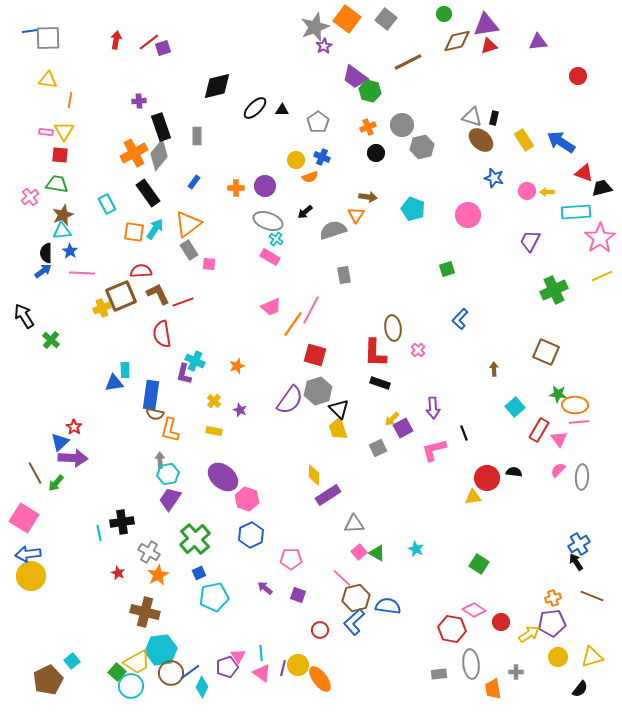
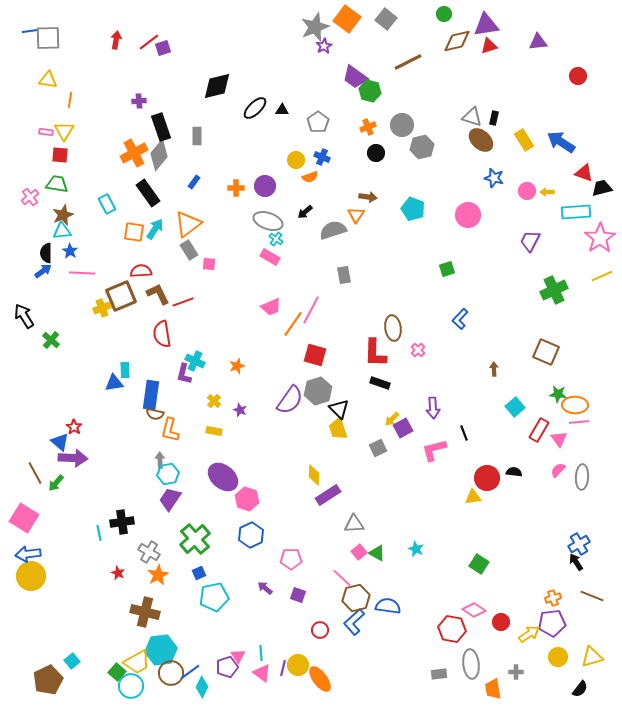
blue triangle at (60, 442): rotated 36 degrees counterclockwise
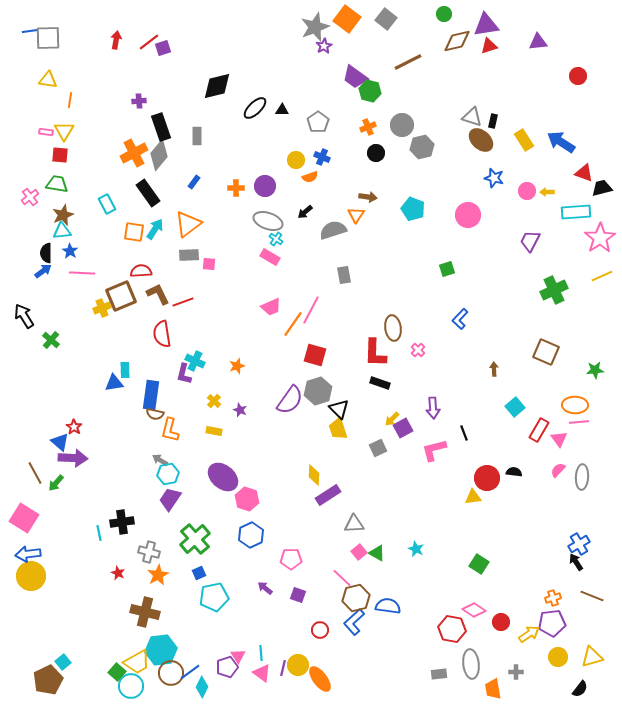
black rectangle at (494, 118): moved 1 px left, 3 px down
gray rectangle at (189, 250): moved 5 px down; rotated 60 degrees counterclockwise
green star at (558, 394): moved 37 px right, 24 px up; rotated 12 degrees counterclockwise
gray arrow at (160, 460): rotated 56 degrees counterclockwise
gray cross at (149, 552): rotated 15 degrees counterclockwise
cyan square at (72, 661): moved 9 px left, 1 px down
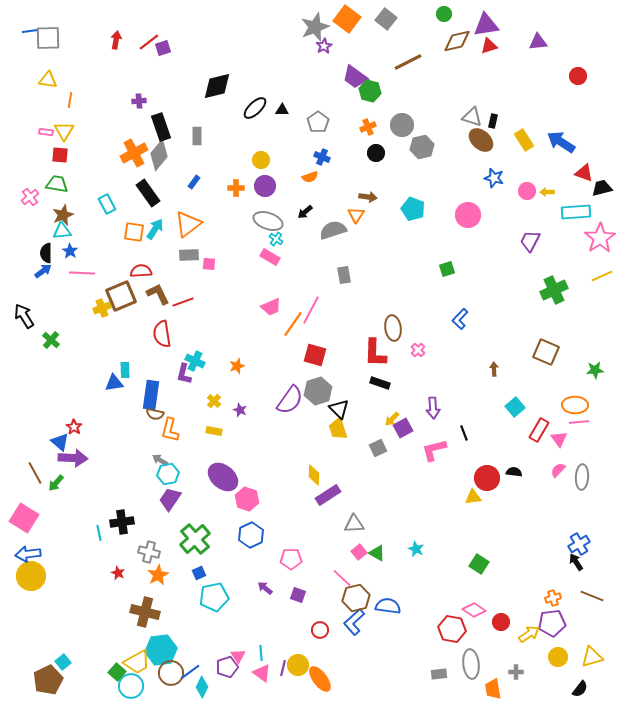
yellow circle at (296, 160): moved 35 px left
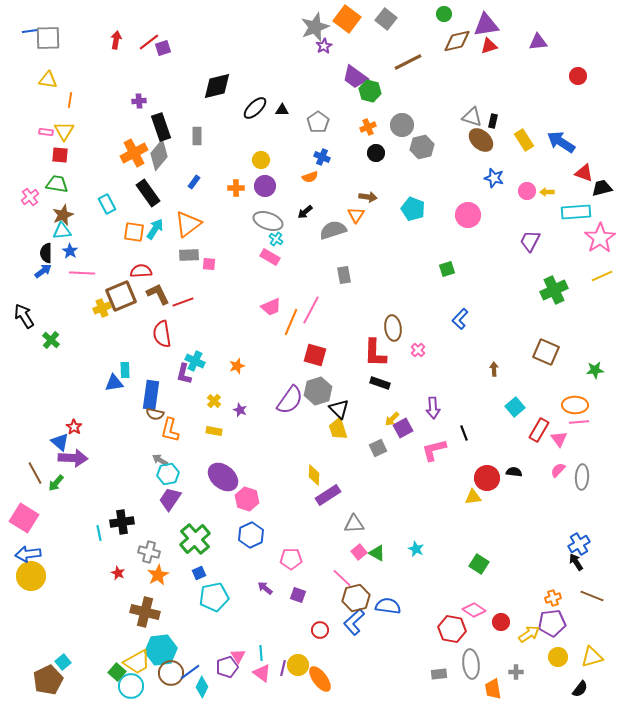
orange line at (293, 324): moved 2 px left, 2 px up; rotated 12 degrees counterclockwise
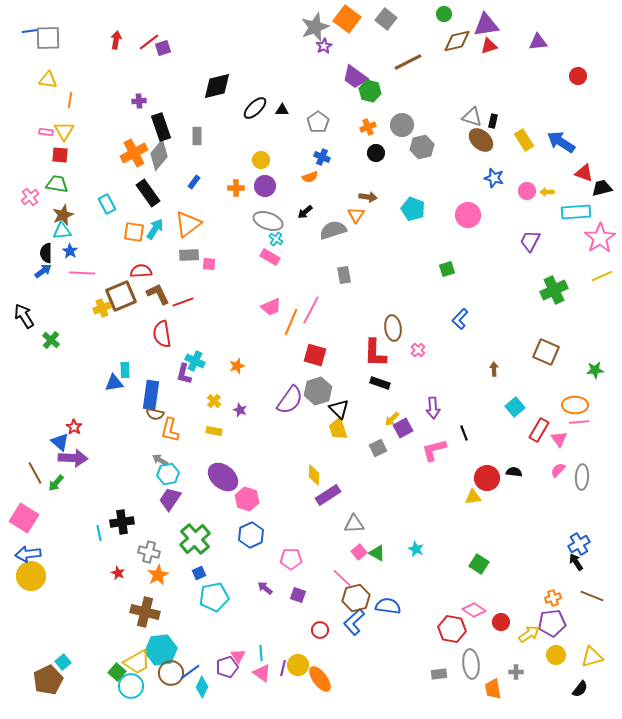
yellow circle at (558, 657): moved 2 px left, 2 px up
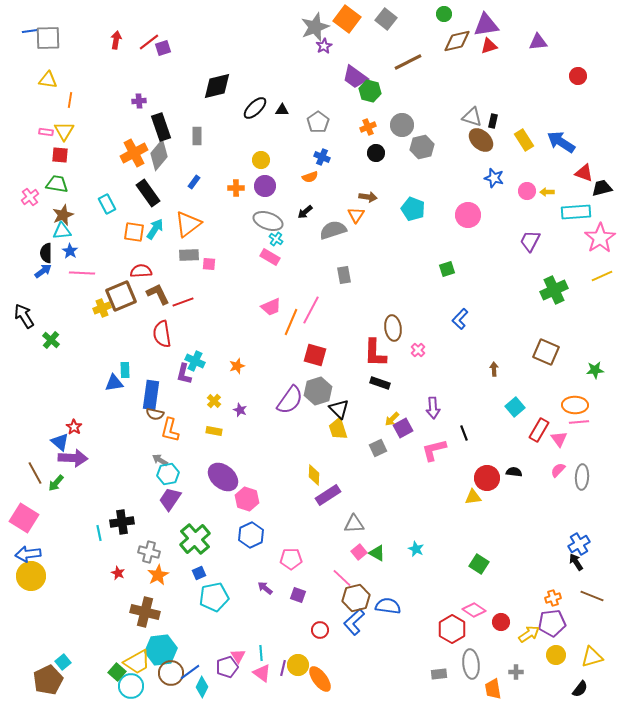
red hexagon at (452, 629): rotated 20 degrees clockwise
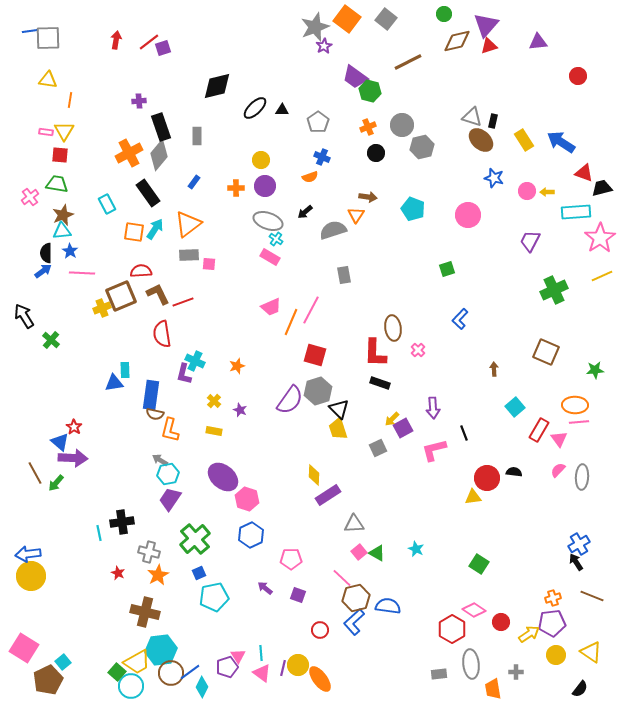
purple triangle at (486, 25): rotated 40 degrees counterclockwise
orange cross at (134, 153): moved 5 px left
pink square at (24, 518): moved 130 px down
yellow triangle at (592, 657): moved 1 px left, 5 px up; rotated 50 degrees clockwise
